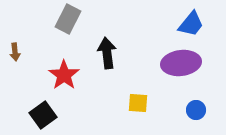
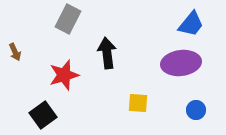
brown arrow: rotated 18 degrees counterclockwise
red star: rotated 20 degrees clockwise
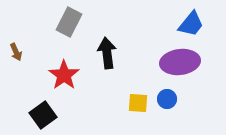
gray rectangle: moved 1 px right, 3 px down
brown arrow: moved 1 px right
purple ellipse: moved 1 px left, 1 px up
red star: rotated 20 degrees counterclockwise
blue circle: moved 29 px left, 11 px up
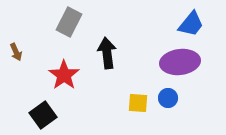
blue circle: moved 1 px right, 1 px up
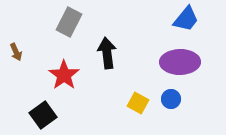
blue trapezoid: moved 5 px left, 5 px up
purple ellipse: rotated 6 degrees clockwise
blue circle: moved 3 px right, 1 px down
yellow square: rotated 25 degrees clockwise
